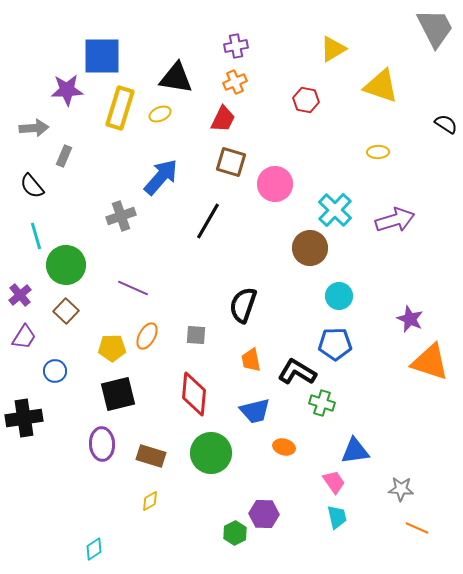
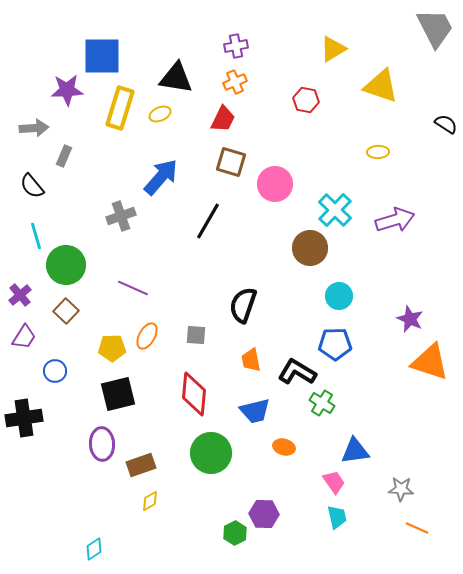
green cross at (322, 403): rotated 15 degrees clockwise
brown rectangle at (151, 456): moved 10 px left, 9 px down; rotated 36 degrees counterclockwise
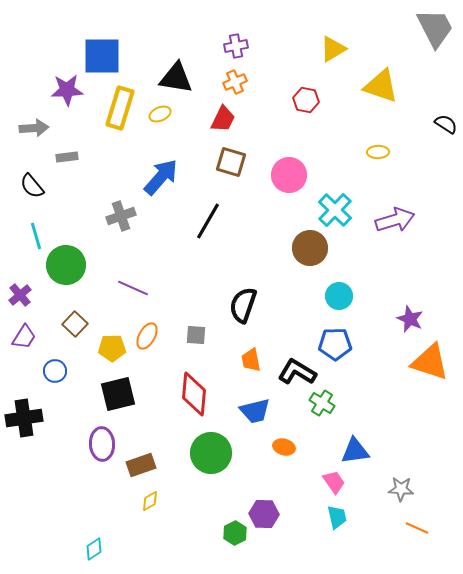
gray rectangle at (64, 156): moved 3 px right, 1 px down; rotated 60 degrees clockwise
pink circle at (275, 184): moved 14 px right, 9 px up
brown square at (66, 311): moved 9 px right, 13 px down
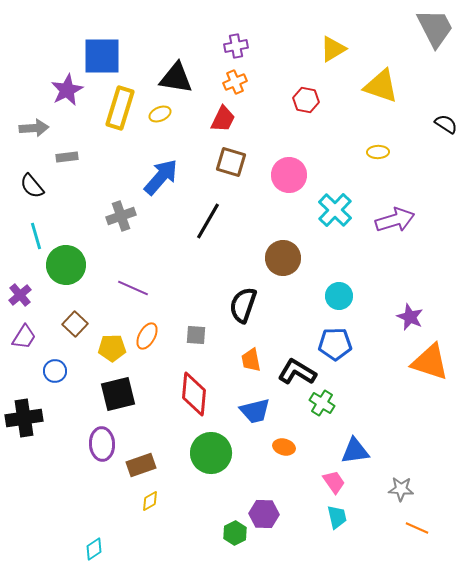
purple star at (67, 90): rotated 24 degrees counterclockwise
brown circle at (310, 248): moved 27 px left, 10 px down
purple star at (410, 319): moved 2 px up
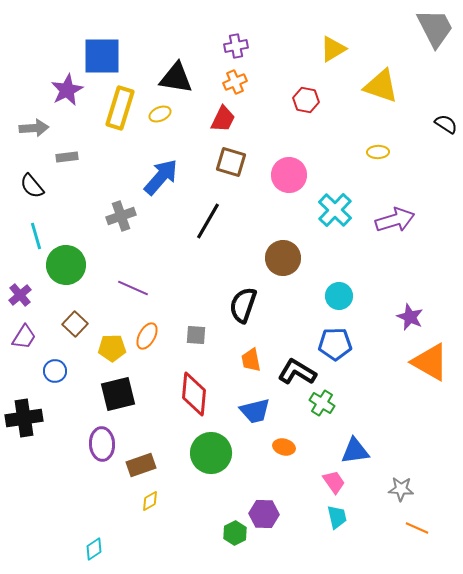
orange triangle at (430, 362): rotated 12 degrees clockwise
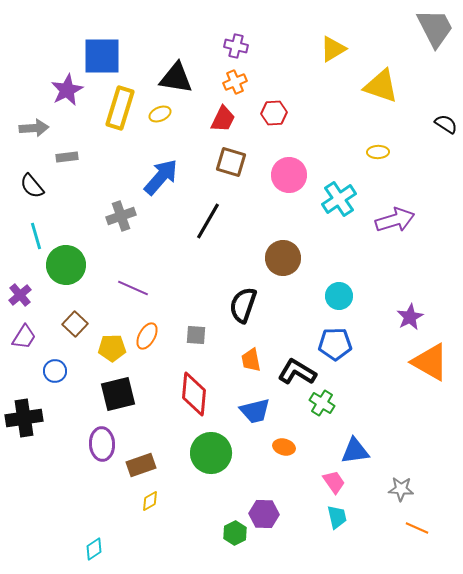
purple cross at (236, 46): rotated 25 degrees clockwise
red hexagon at (306, 100): moved 32 px left, 13 px down; rotated 15 degrees counterclockwise
cyan cross at (335, 210): moved 4 px right, 11 px up; rotated 12 degrees clockwise
purple star at (410, 317): rotated 20 degrees clockwise
